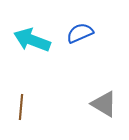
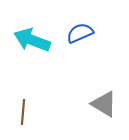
brown line: moved 2 px right, 5 px down
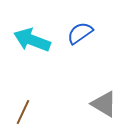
blue semicircle: rotated 12 degrees counterclockwise
brown line: rotated 20 degrees clockwise
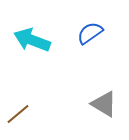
blue semicircle: moved 10 px right
brown line: moved 5 px left, 2 px down; rotated 25 degrees clockwise
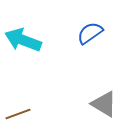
cyan arrow: moved 9 px left
brown line: rotated 20 degrees clockwise
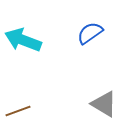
brown line: moved 3 px up
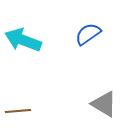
blue semicircle: moved 2 px left, 1 px down
brown line: rotated 15 degrees clockwise
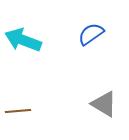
blue semicircle: moved 3 px right
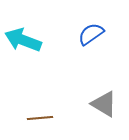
brown line: moved 22 px right, 7 px down
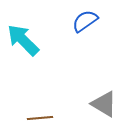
blue semicircle: moved 6 px left, 13 px up
cyan arrow: rotated 24 degrees clockwise
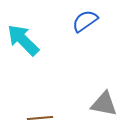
gray triangle: rotated 20 degrees counterclockwise
